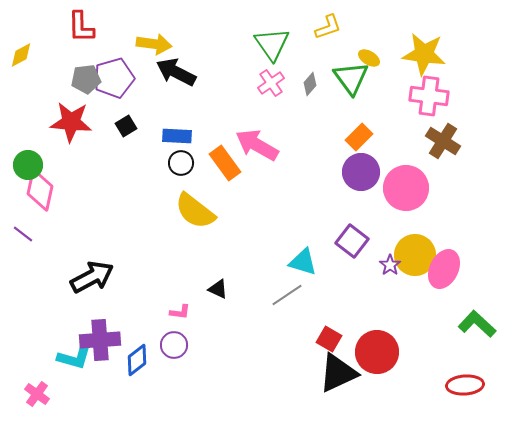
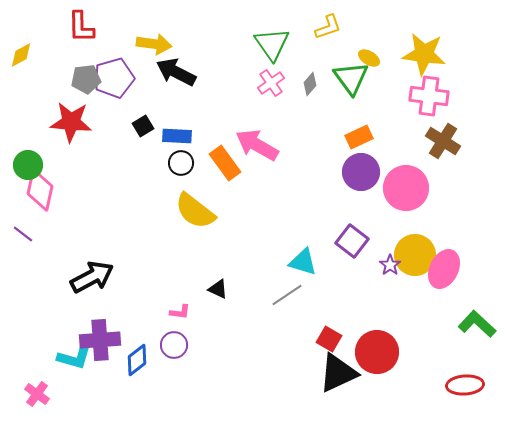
black square at (126, 126): moved 17 px right
orange rectangle at (359, 137): rotated 20 degrees clockwise
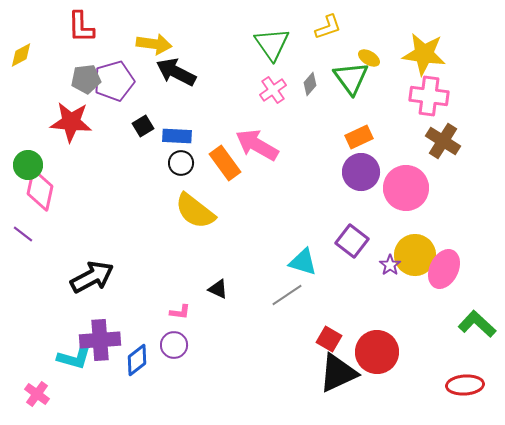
purple pentagon at (114, 78): moved 3 px down
pink cross at (271, 83): moved 2 px right, 7 px down
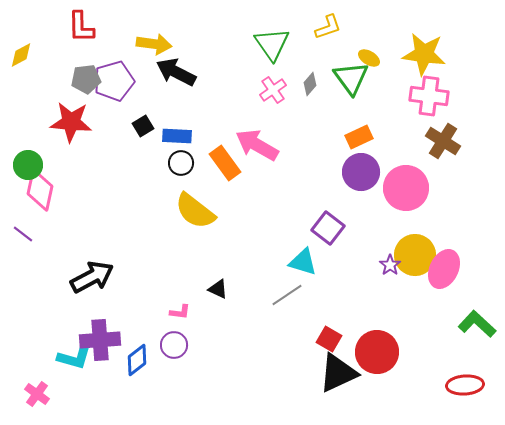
purple square at (352, 241): moved 24 px left, 13 px up
